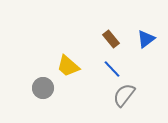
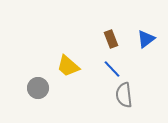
brown rectangle: rotated 18 degrees clockwise
gray circle: moved 5 px left
gray semicircle: rotated 45 degrees counterclockwise
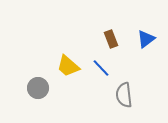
blue line: moved 11 px left, 1 px up
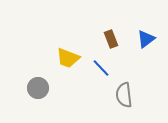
yellow trapezoid: moved 8 px up; rotated 20 degrees counterclockwise
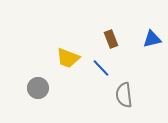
blue triangle: moved 6 px right; rotated 24 degrees clockwise
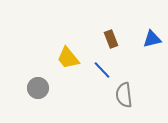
yellow trapezoid: rotated 30 degrees clockwise
blue line: moved 1 px right, 2 px down
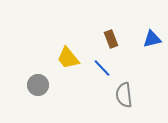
blue line: moved 2 px up
gray circle: moved 3 px up
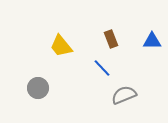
blue triangle: moved 2 px down; rotated 12 degrees clockwise
yellow trapezoid: moved 7 px left, 12 px up
gray circle: moved 3 px down
gray semicircle: rotated 75 degrees clockwise
